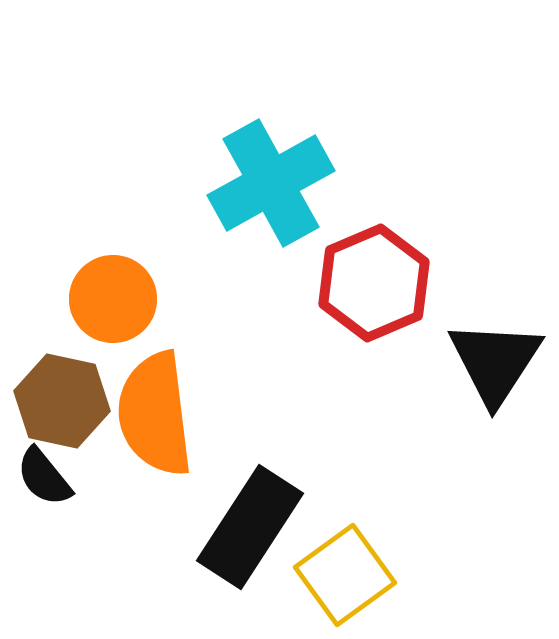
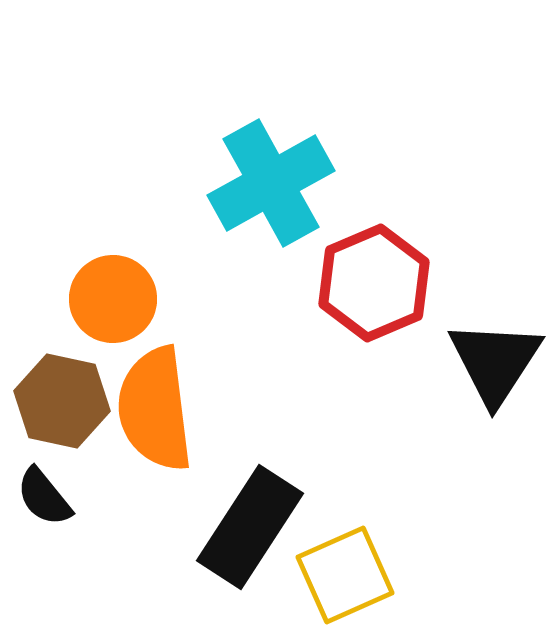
orange semicircle: moved 5 px up
black semicircle: moved 20 px down
yellow square: rotated 12 degrees clockwise
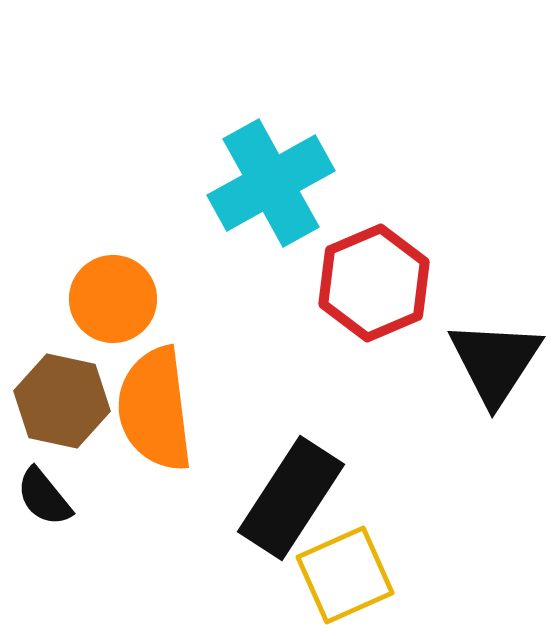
black rectangle: moved 41 px right, 29 px up
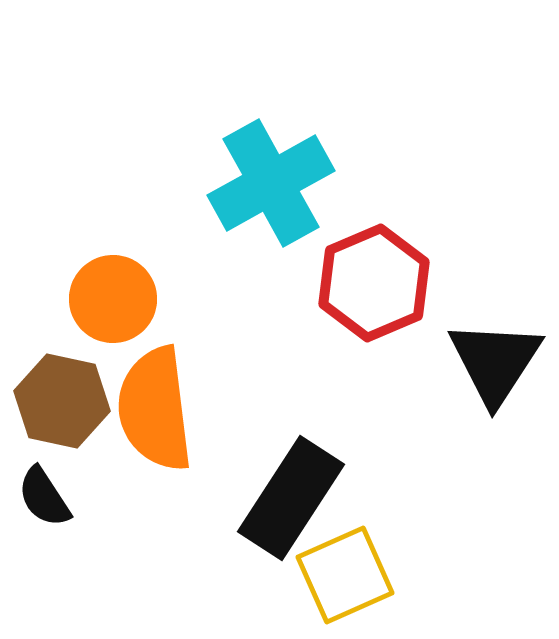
black semicircle: rotated 6 degrees clockwise
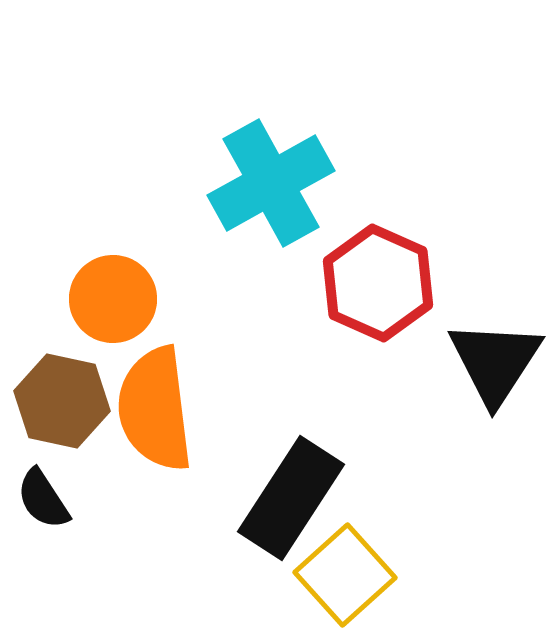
red hexagon: moved 4 px right; rotated 13 degrees counterclockwise
black semicircle: moved 1 px left, 2 px down
yellow square: rotated 18 degrees counterclockwise
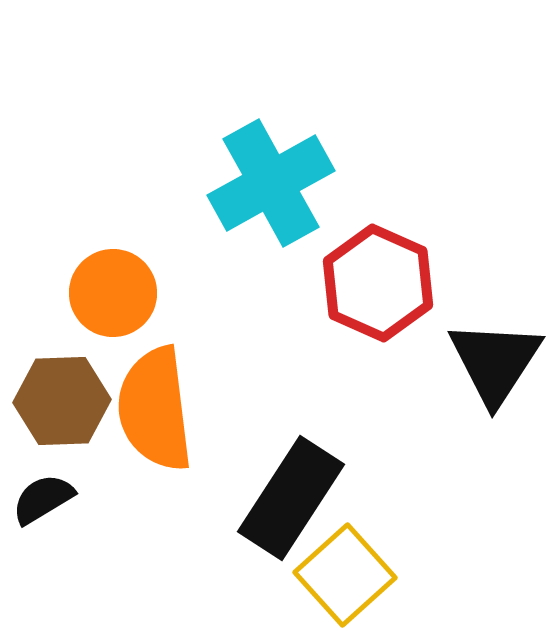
orange circle: moved 6 px up
brown hexagon: rotated 14 degrees counterclockwise
black semicircle: rotated 92 degrees clockwise
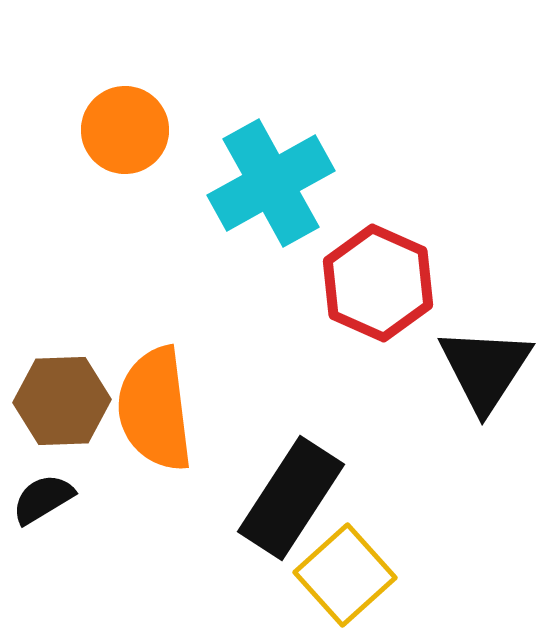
orange circle: moved 12 px right, 163 px up
black triangle: moved 10 px left, 7 px down
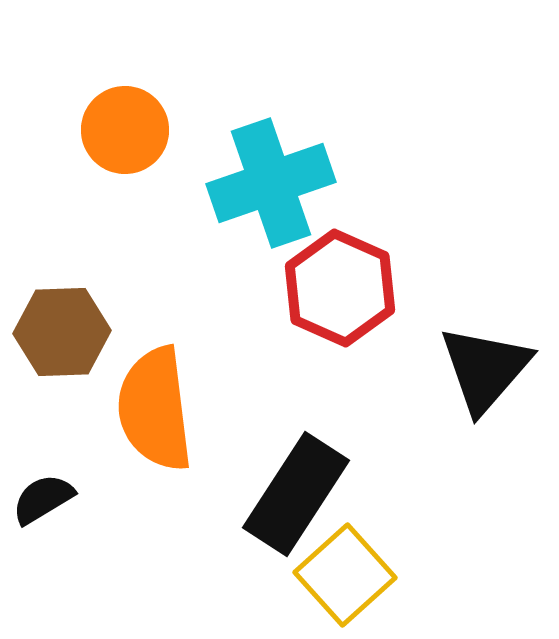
cyan cross: rotated 10 degrees clockwise
red hexagon: moved 38 px left, 5 px down
black triangle: rotated 8 degrees clockwise
brown hexagon: moved 69 px up
black rectangle: moved 5 px right, 4 px up
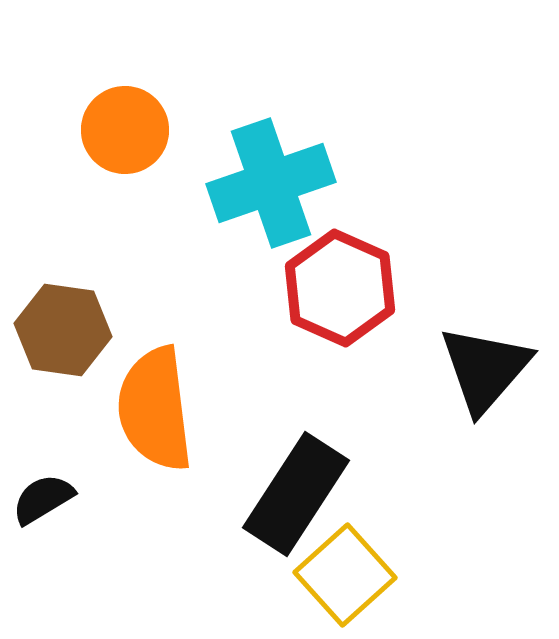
brown hexagon: moved 1 px right, 2 px up; rotated 10 degrees clockwise
